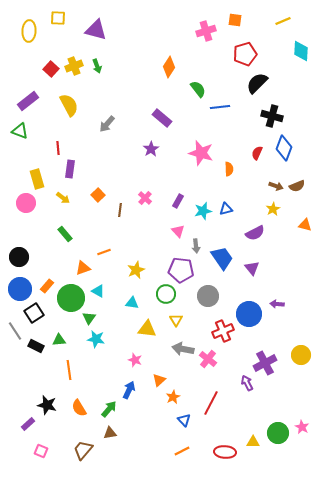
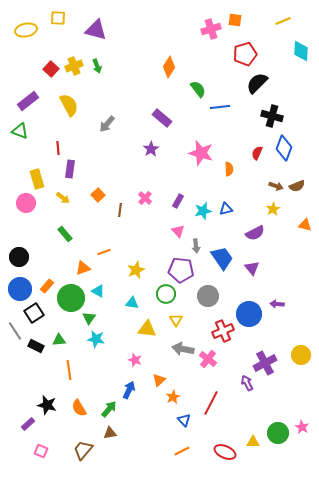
yellow ellipse at (29, 31): moved 3 px left, 1 px up; rotated 75 degrees clockwise
pink cross at (206, 31): moved 5 px right, 2 px up
red ellipse at (225, 452): rotated 20 degrees clockwise
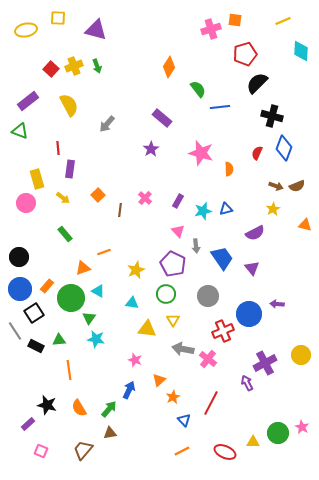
purple pentagon at (181, 270): moved 8 px left, 6 px up; rotated 20 degrees clockwise
yellow triangle at (176, 320): moved 3 px left
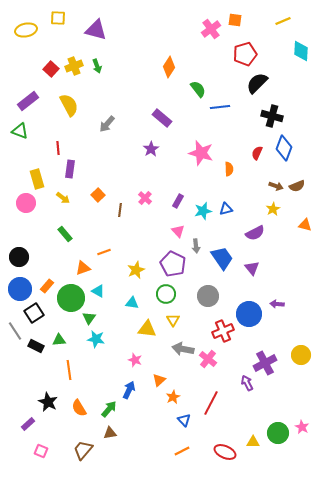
pink cross at (211, 29): rotated 18 degrees counterclockwise
black star at (47, 405): moved 1 px right, 3 px up; rotated 12 degrees clockwise
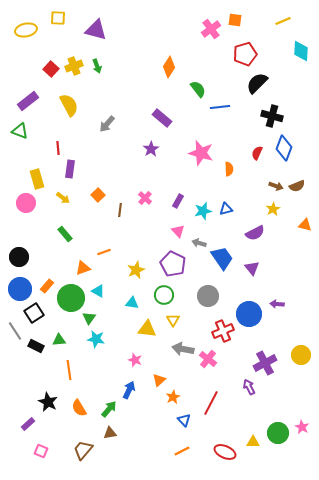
gray arrow at (196, 246): moved 3 px right, 3 px up; rotated 112 degrees clockwise
green circle at (166, 294): moved 2 px left, 1 px down
purple arrow at (247, 383): moved 2 px right, 4 px down
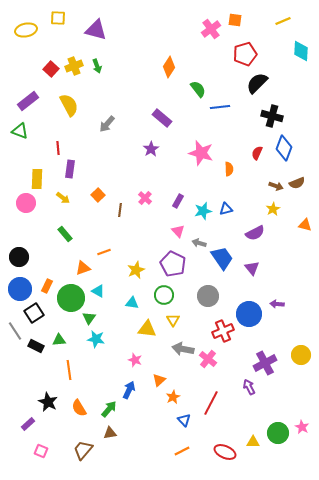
yellow rectangle at (37, 179): rotated 18 degrees clockwise
brown semicircle at (297, 186): moved 3 px up
orange rectangle at (47, 286): rotated 16 degrees counterclockwise
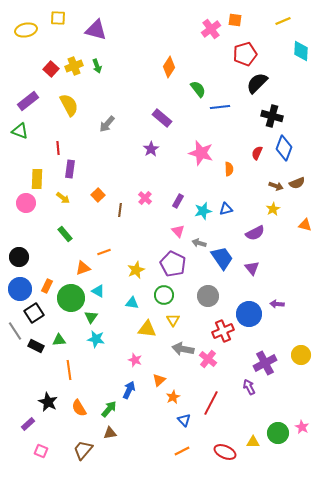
green triangle at (89, 318): moved 2 px right, 1 px up
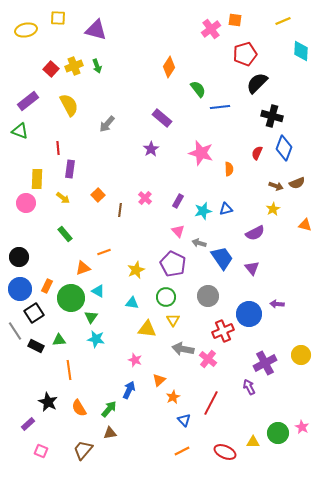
green circle at (164, 295): moved 2 px right, 2 px down
